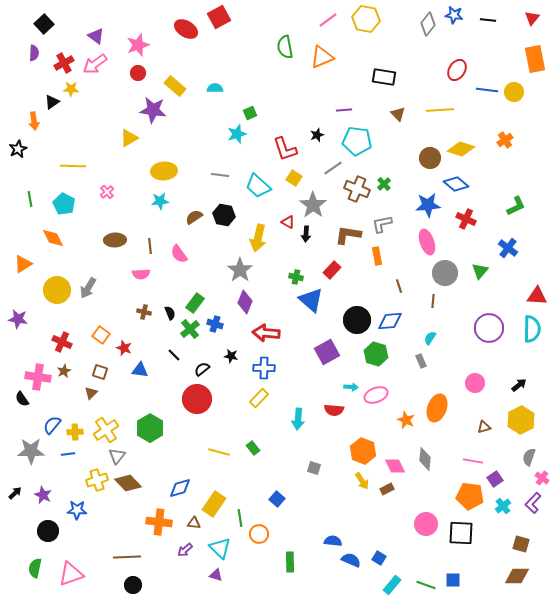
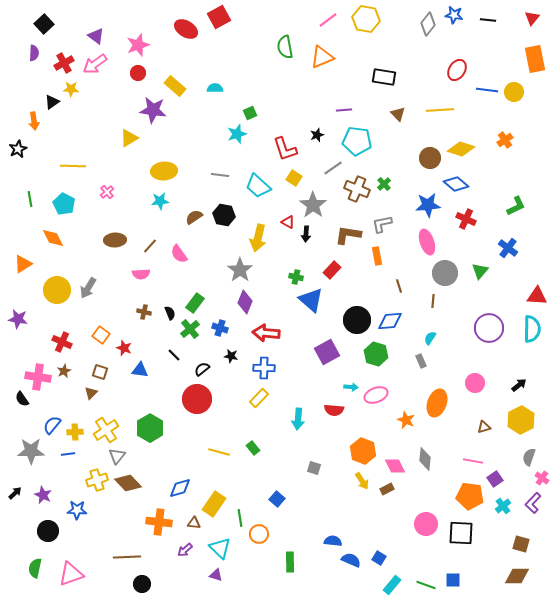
brown line at (150, 246): rotated 49 degrees clockwise
blue cross at (215, 324): moved 5 px right, 4 px down
orange ellipse at (437, 408): moved 5 px up
black circle at (133, 585): moved 9 px right, 1 px up
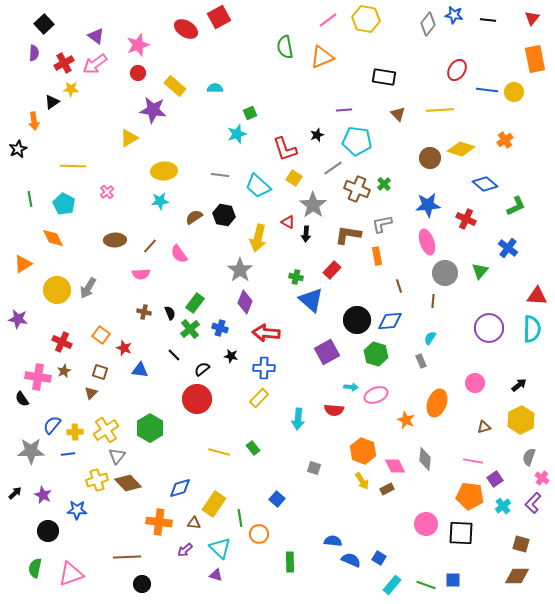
blue diamond at (456, 184): moved 29 px right
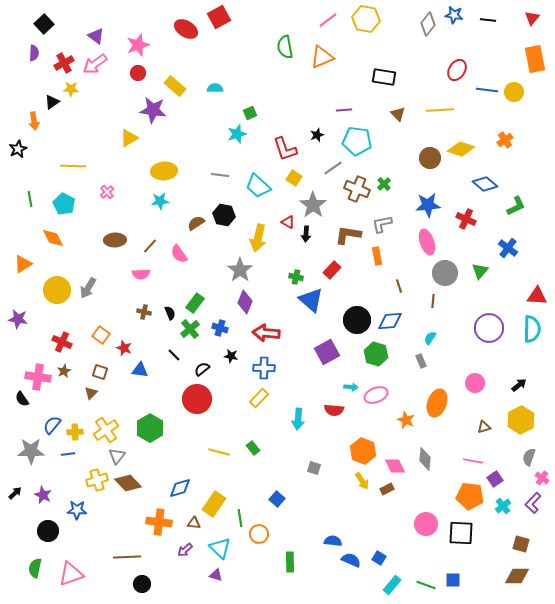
brown semicircle at (194, 217): moved 2 px right, 6 px down
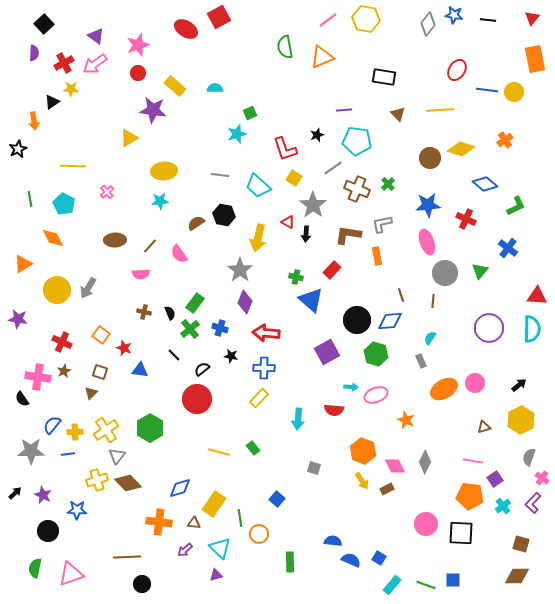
green cross at (384, 184): moved 4 px right
brown line at (399, 286): moved 2 px right, 9 px down
orange ellipse at (437, 403): moved 7 px right, 14 px up; rotated 40 degrees clockwise
gray diamond at (425, 459): moved 3 px down; rotated 20 degrees clockwise
purple triangle at (216, 575): rotated 32 degrees counterclockwise
